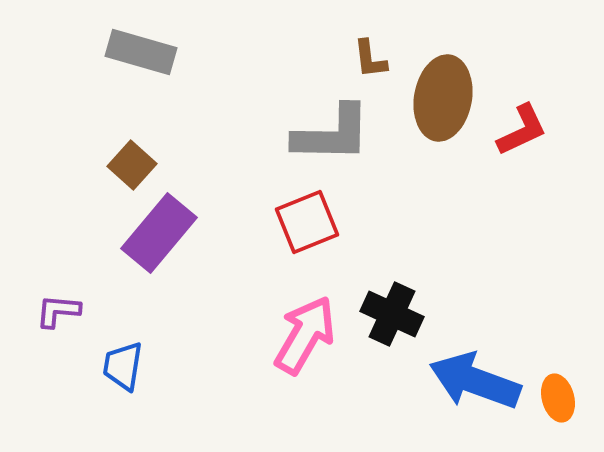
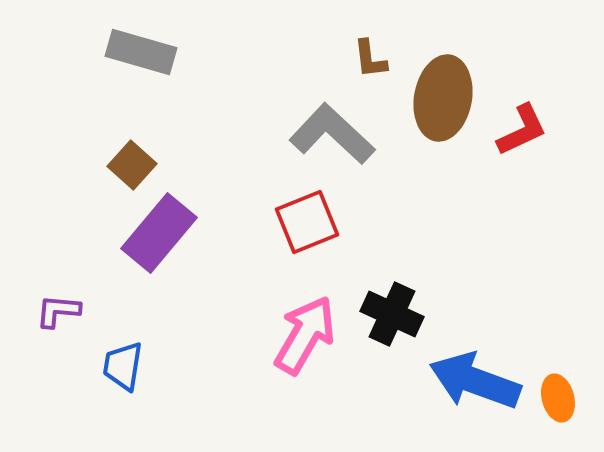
gray L-shape: rotated 138 degrees counterclockwise
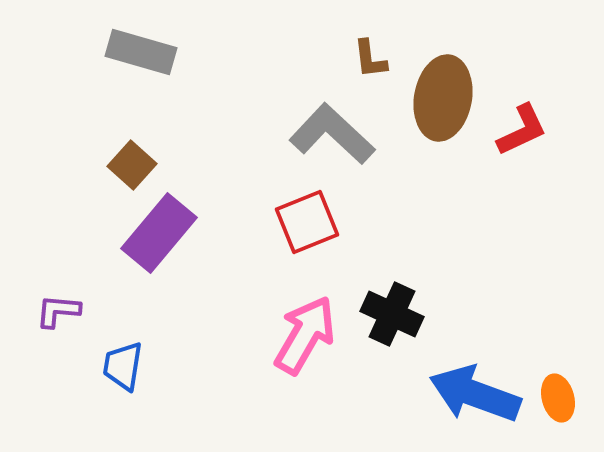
blue arrow: moved 13 px down
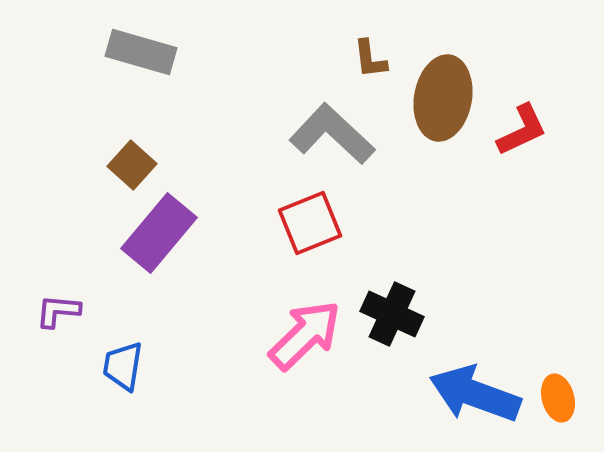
red square: moved 3 px right, 1 px down
pink arrow: rotated 16 degrees clockwise
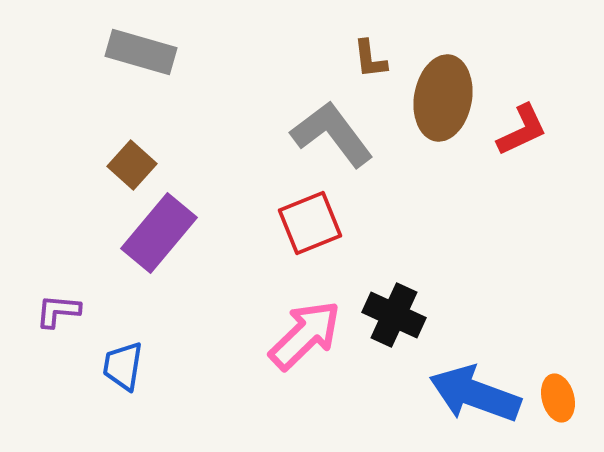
gray L-shape: rotated 10 degrees clockwise
black cross: moved 2 px right, 1 px down
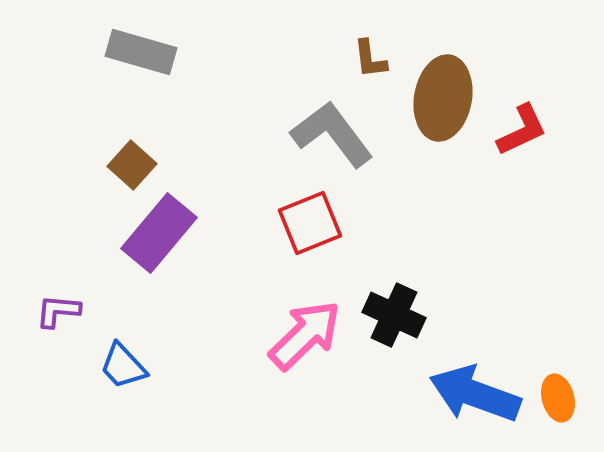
blue trapezoid: rotated 52 degrees counterclockwise
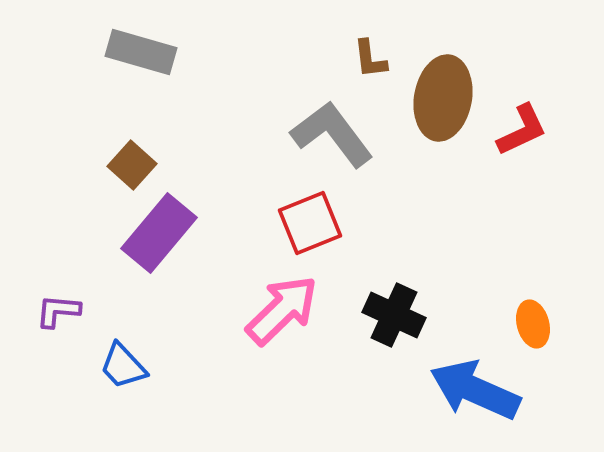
pink arrow: moved 23 px left, 25 px up
blue arrow: moved 4 px up; rotated 4 degrees clockwise
orange ellipse: moved 25 px left, 74 px up
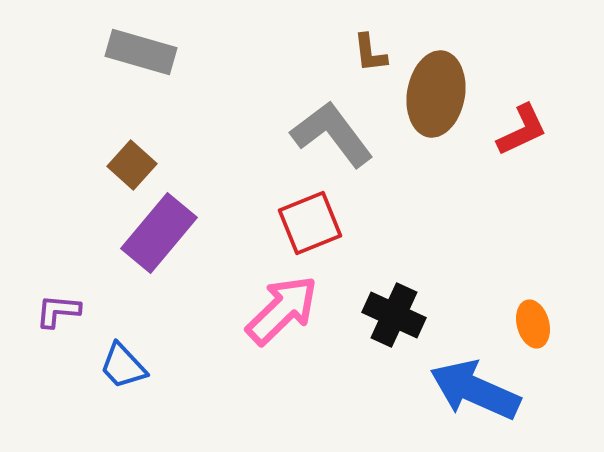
brown L-shape: moved 6 px up
brown ellipse: moved 7 px left, 4 px up
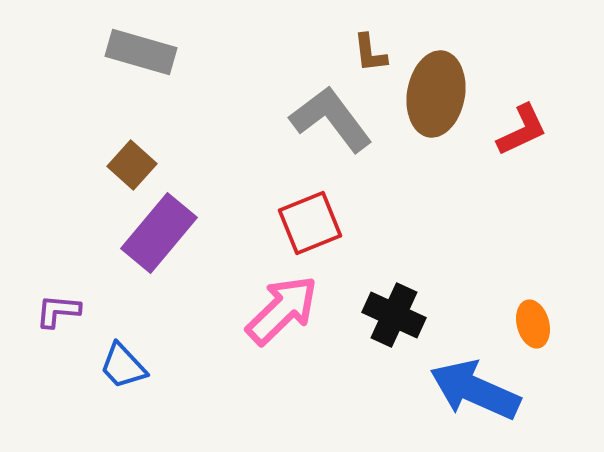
gray L-shape: moved 1 px left, 15 px up
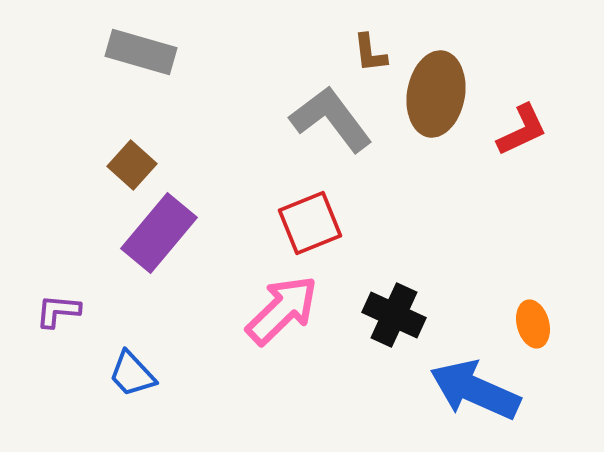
blue trapezoid: moved 9 px right, 8 px down
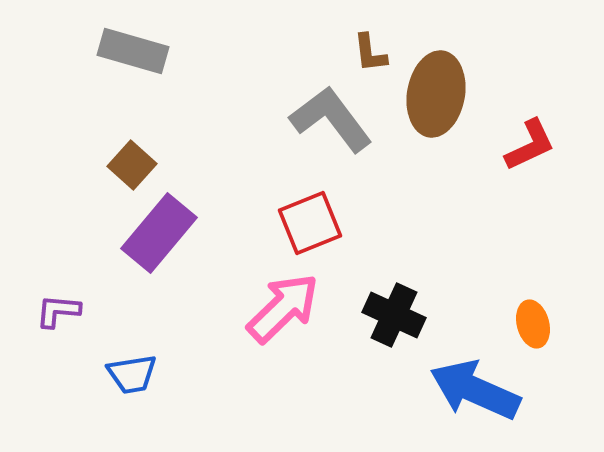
gray rectangle: moved 8 px left, 1 px up
red L-shape: moved 8 px right, 15 px down
pink arrow: moved 1 px right, 2 px up
blue trapezoid: rotated 56 degrees counterclockwise
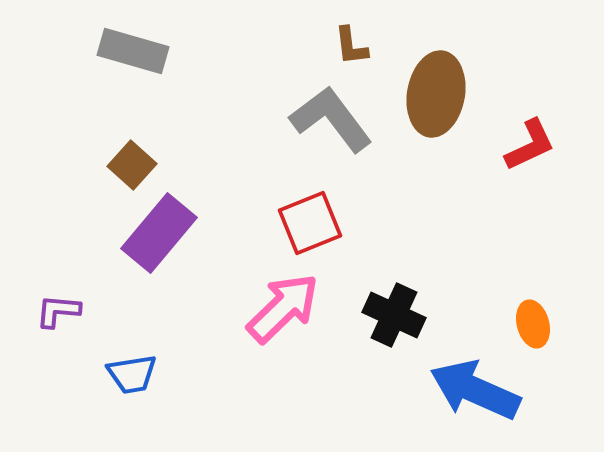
brown L-shape: moved 19 px left, 7 px up
